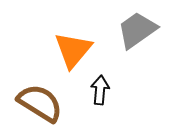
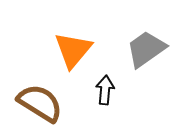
gray trapezoid: moved 9 px right, 19 px down
black arrow: moved 5 px right
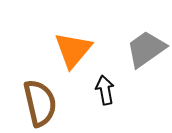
black arrow: rotated 16 degrees counterclockwise
brown semicircle: rotated 45 degrees clockwise
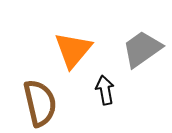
gray trapezoid: moved 4 px left
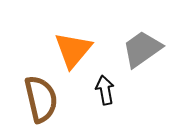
brown semicircle: moved 1 px right, 4 px up
